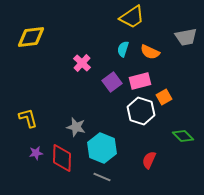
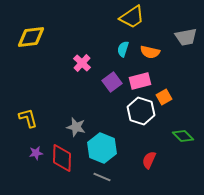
orange semicircle: rotated 12 degrees counterclockwise
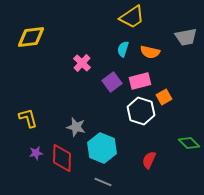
green diamond: moved 6 px right, 7 px down
gray line: moved 1 px right, 5 px down
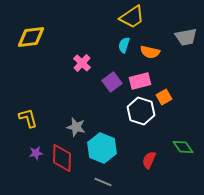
cyan semicircle: moved 1 px right, 4 px up
green diamond: moved 6 px left, 4 px down; rotated 10 degrees clockwise
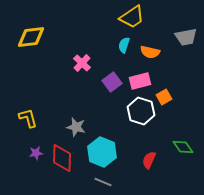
cyan hexagon: moved 4 px down
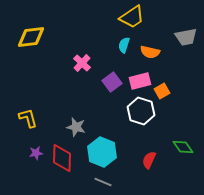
orange square: moved 2 px left, 6 px up
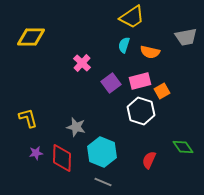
yellow diamond: rotated 8 degrees clockwise
purple square: moved 1 px left, 1 px down
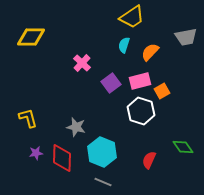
orange semicircle: rotated 120 degrees clockwise
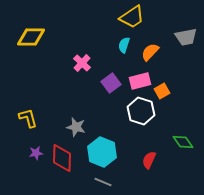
green diamond: moved 5 px up
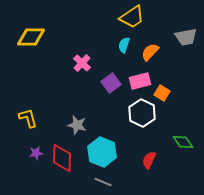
orange square: moved 2 px down; rotated 28 degrees counterclockwise
white hexagon: moved 1 px right, 2 px down; rotated 8 degrees clockwise
gray star: moved 1 px right, 2 px up
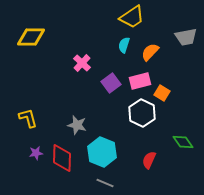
gray line: moved 2 px right, 1 px down
